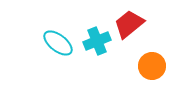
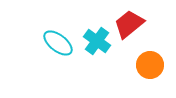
cyan cross: rotated 32 degrees counterclockwise
orange circle: moved 2 px left, 1 px up
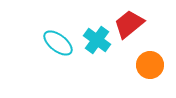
cyan cross: moved 1 px up
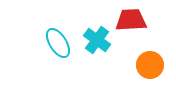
red trapezoid: moved 2 px right, 4 px up; rotated 36 degrees clockwise
cyan ellipse: rotated 20 degrees clockwise
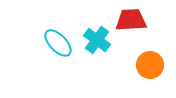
cyan ellipse: rotated 12 degrees counterclockwise
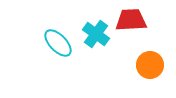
cyan cross: moved 1 px left, 6 px up
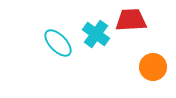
orange circle: moved 3 px right, 2 px down
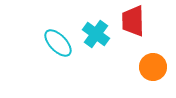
red trapezoid: moved 2 px right, 1 px down; rotated 88 degrees counterclockwise
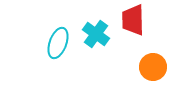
red trapezoid: moved 1 px up
cyan ellipse: rotated 64 degrees clockwise
